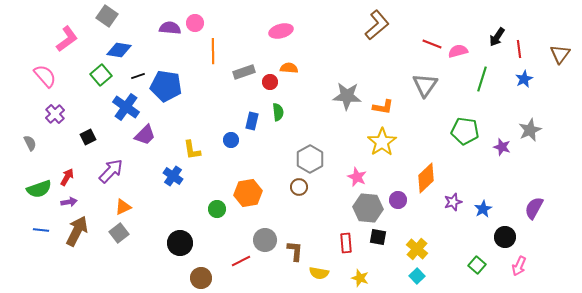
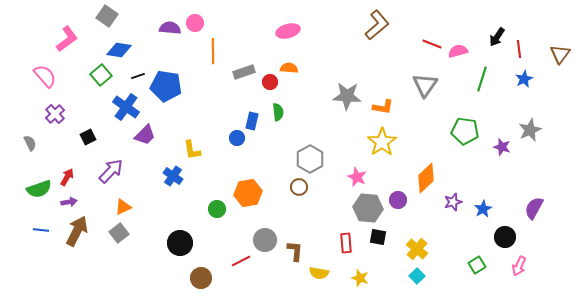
pink ellipse at (281, 31): moved 7 px right
blue circle at (231, 140): moved 6 px right, 2 px up
green square at (477, 265): rotated 18 degrees clockwise
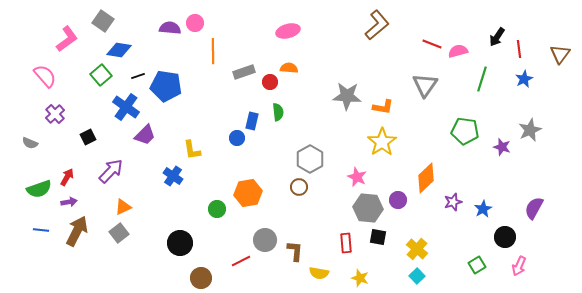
gray square at (107, 16): moved 4 px left, 5 px down
gray semicircle at (30, 143): rotated 140 degrees clockwise
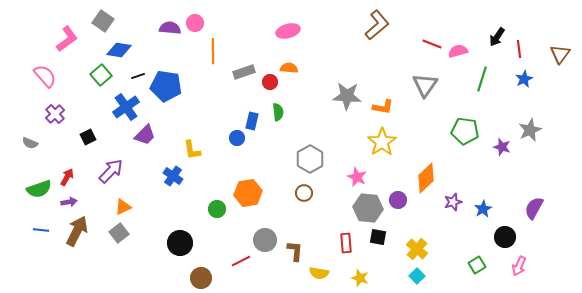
blue cross at (126, 107): rotated 20 degrees clockwise
brown circle at (299, 187): moved 5 px right, 6 px down
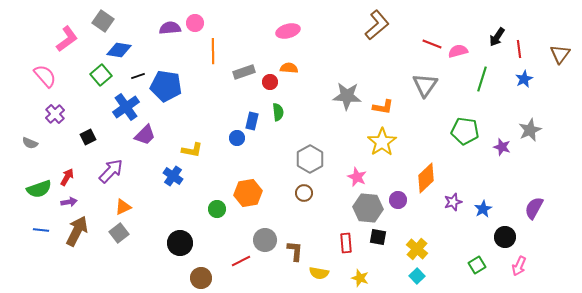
purple semicircle at (170, 28): rotated 10 degrees counterclockwise
yellow L-shape at (192, 150): rotated 70 degrees counterclockwise
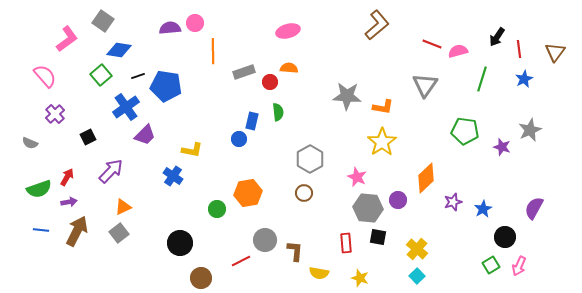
brown triangle at (560, 54): moved 5 px left, 2 px up
blue circle at (237, 138): moved 2 px right, 1 px down
green square at (477, 265): moved 14 px right
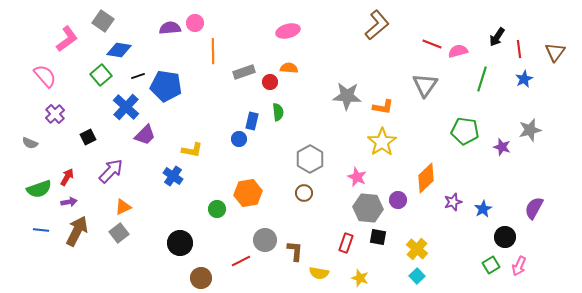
blue cross at (126, 107): rotated 12 degrees counterclockwise
gray star at (530, 130): rotated 10 degrees clockwise
red rectangle at (346, 243): rotated 24 degrees clockwise
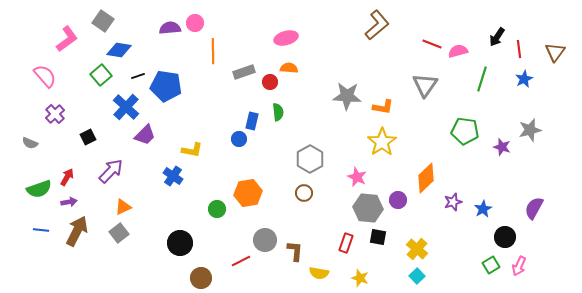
pink ellipse at (288, 31): moved 2 px left, 7 px down
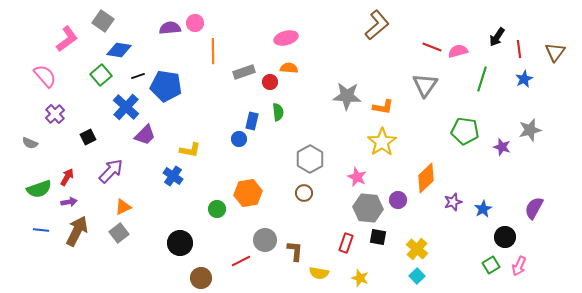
red line at (432, 44): moved 3 px down
yellow L-shape at (192, 150): moved 2 px left
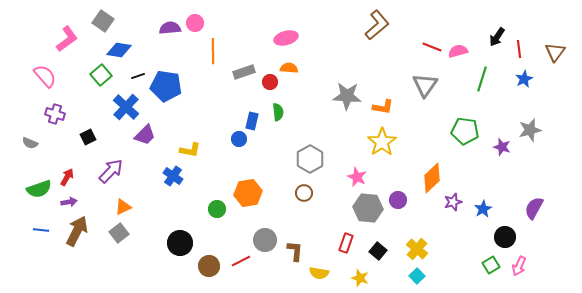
purple cross at (55, 114): rotated 30 degrees counterclockwise
orange diamond at (426, 178): moved 6 px right
black square at (378, 237): moved 14 px down; rotated 30 degrees clockwise
brown circle at (201, 278): moved 8 px right, 12 px up
